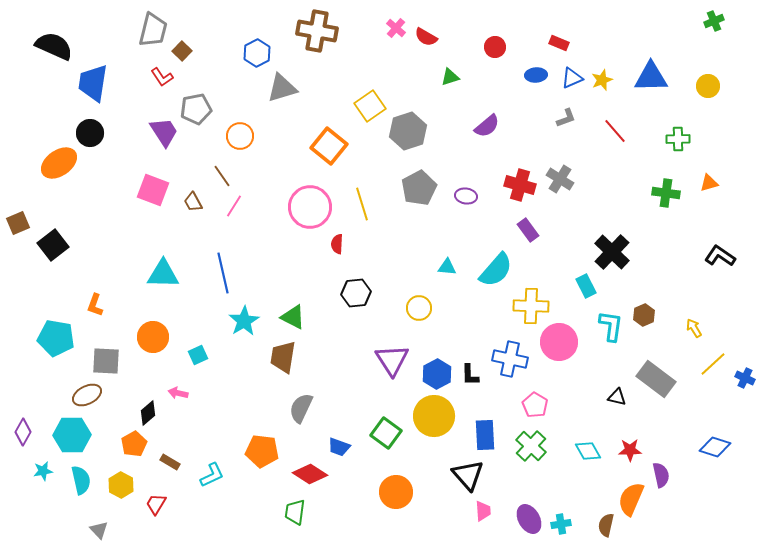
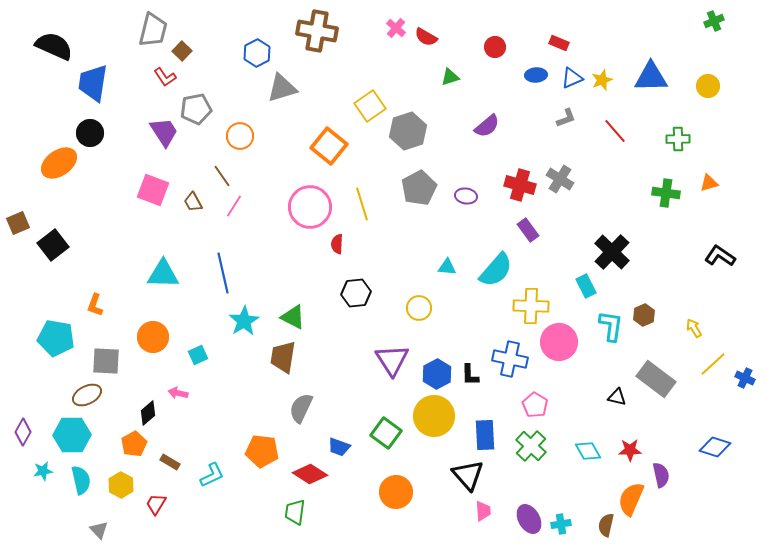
red L-shape at (162, 77): moved 3 px right
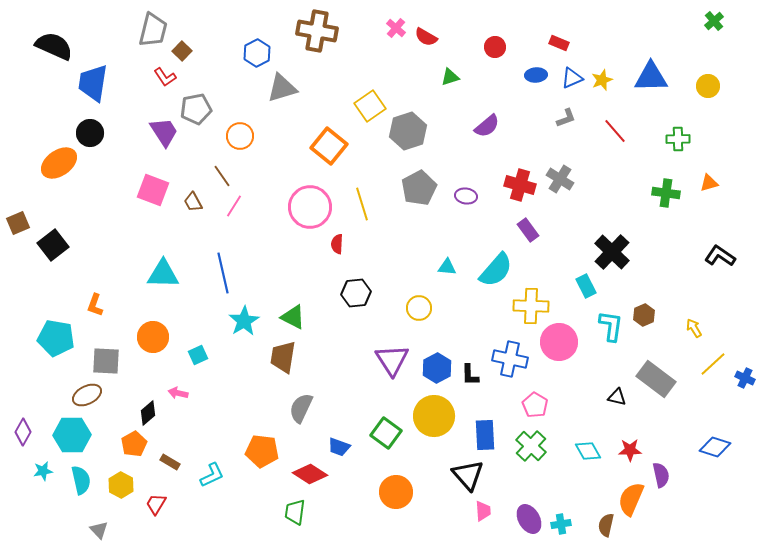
green cross at (714, 21): rotated 18 degrees counterclockwise
blue hexagon at (437, 374): moved 6 px up
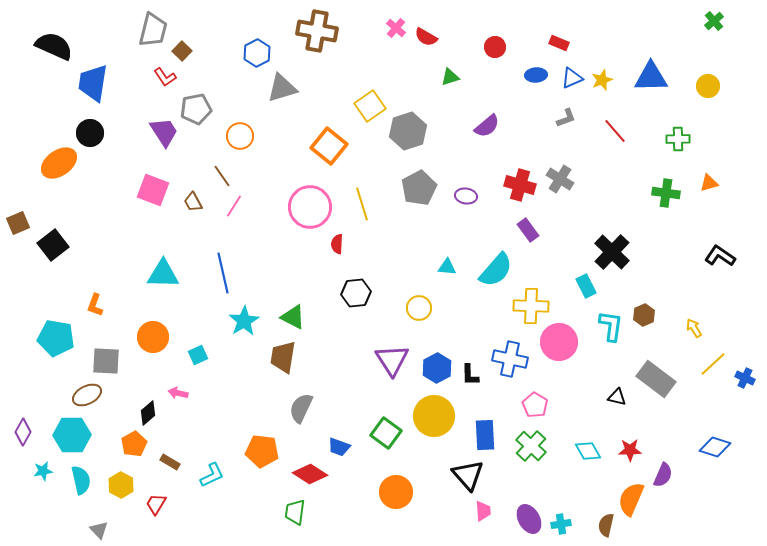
purple semicircle at (661, 475): moved 2 px right; rotated 35 degrees clockwise
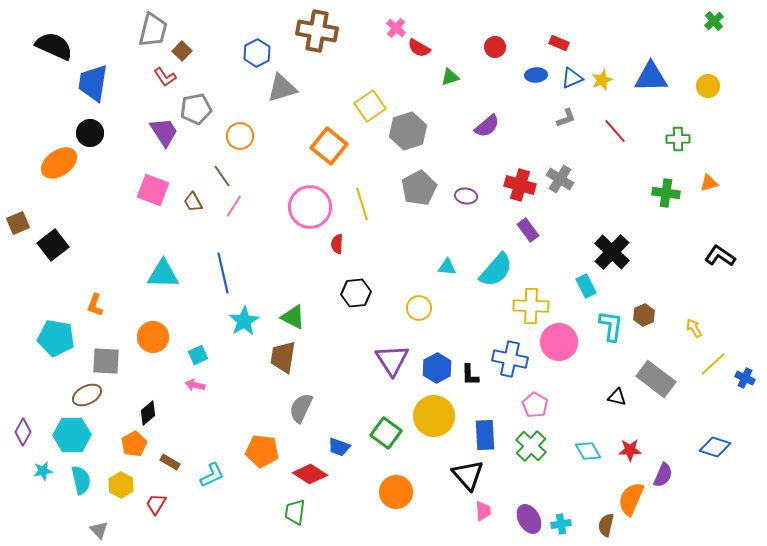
red semicircle at (426, 37): moved 7 px left, 11 px down
pink arrow at (178, 393): moved 17 px right, 8 px up
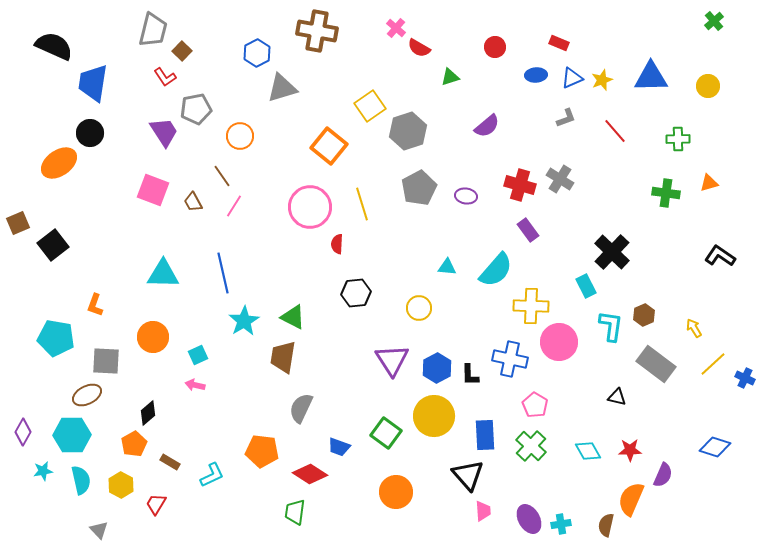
gray rectangle at (656, 379): moved 15 px up
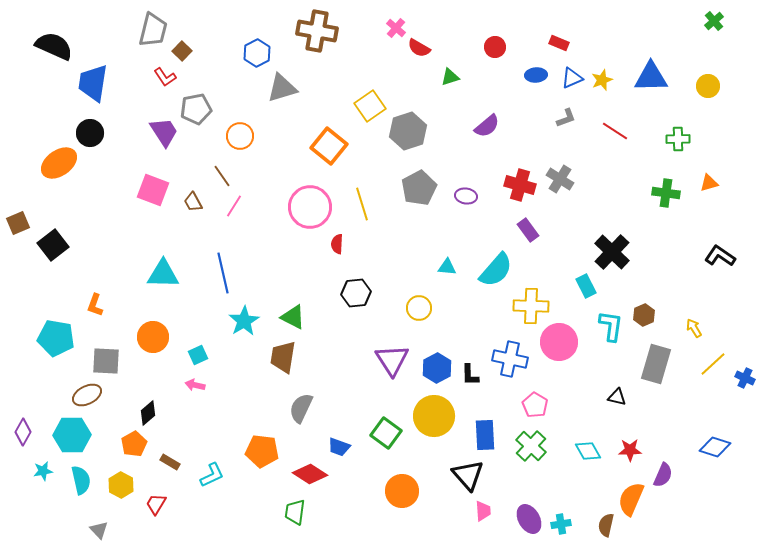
red line at (615, 131): rotated 16 degrees counterclockwise
gray rectangle at (656, 364): rotated 69 degrees clockwise
orange circle at (396, 492): moved 6 px right, 1 px up
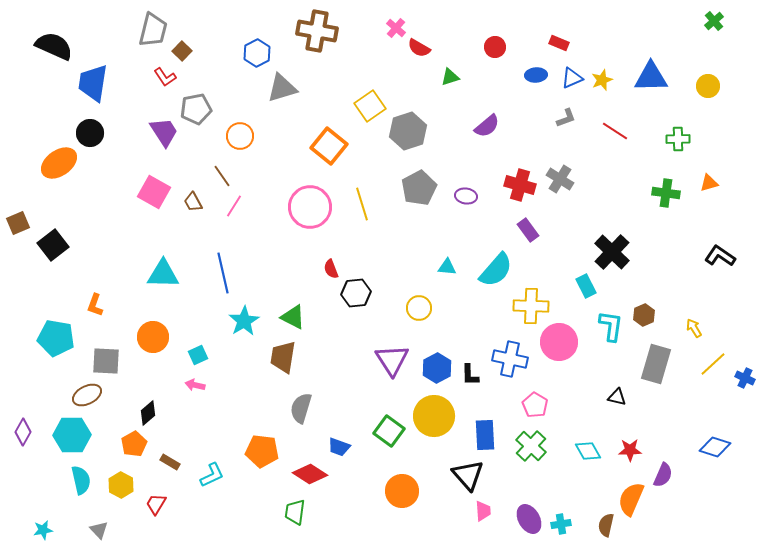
pink square at (153, 190): moved 1 px right, 2 px down; rotated 8 degrees clockwise
red semicircle at (337, 244): moved 6 px left, 25 px down; rotated 24 degrees counterclockwise
gray semicircle at (301, 408): rotated 8 degrees counterclockwise
green square at (386, 433): moved 3 px right, 2 px up
cyan star at (43, 471): moved 59 px down
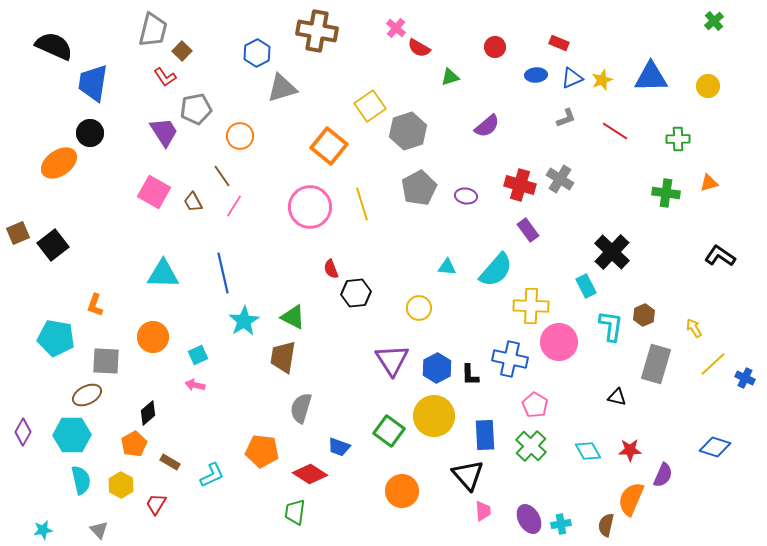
brown square at (18, 223): moved 10 px down
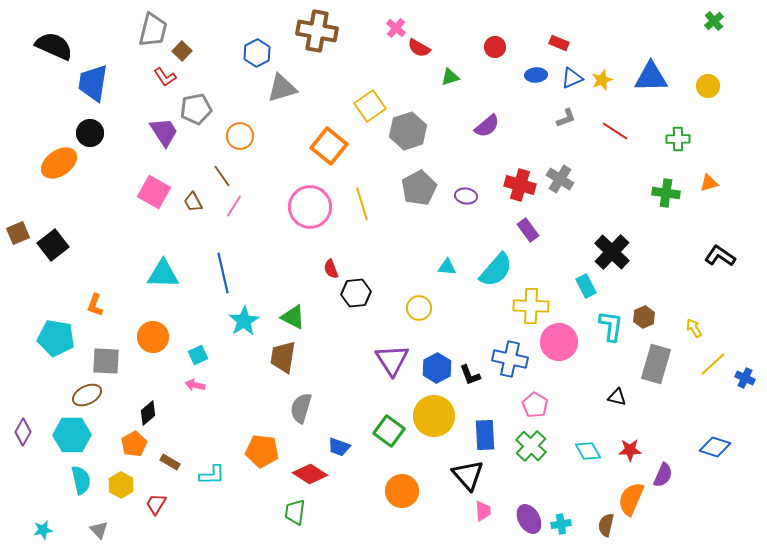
brown hexagon at (644, 315): moved 2 px down
black L-shape at (470, 375): rotated 20 degrees counterclockwise
cyan L-shape at (212, 475): rotated 24 degrees clockwise
